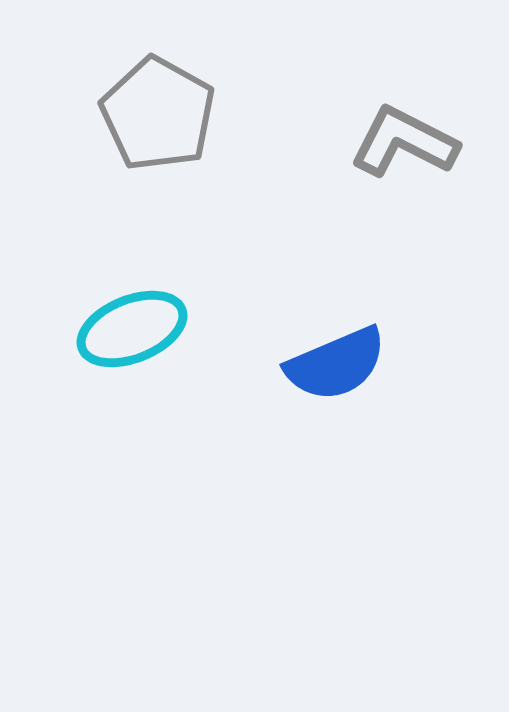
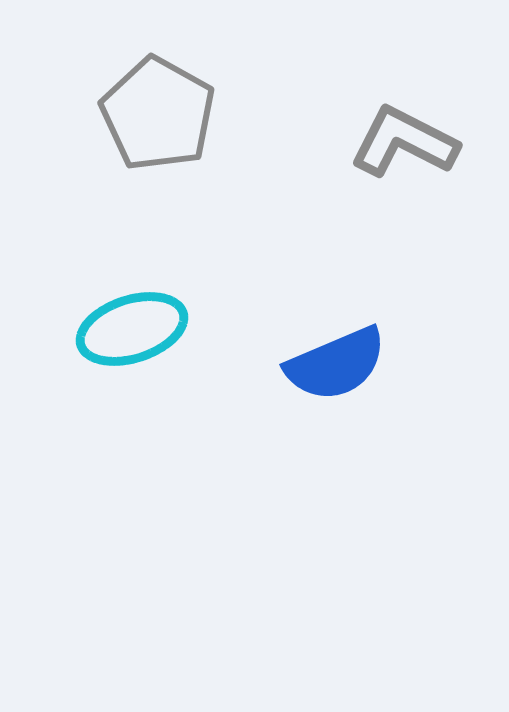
cyan ellipse: rotated 4 degrees clockwise
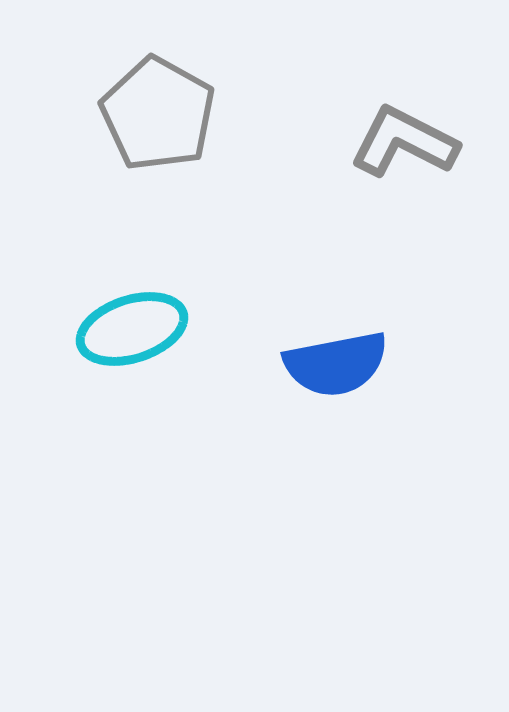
blue semicircle: rotated 12 degrees clockwise
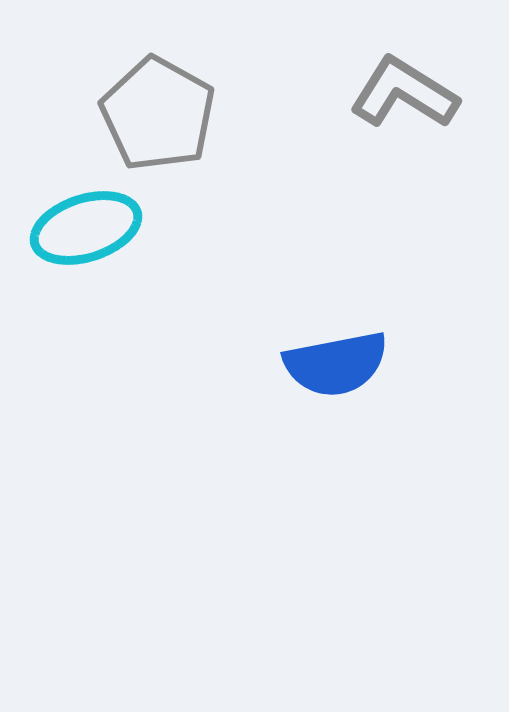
gray L-shape: moved 49 px up; rotated 5 degrees clockwise
cyan ellipse: moved 46 px left, 101 px up
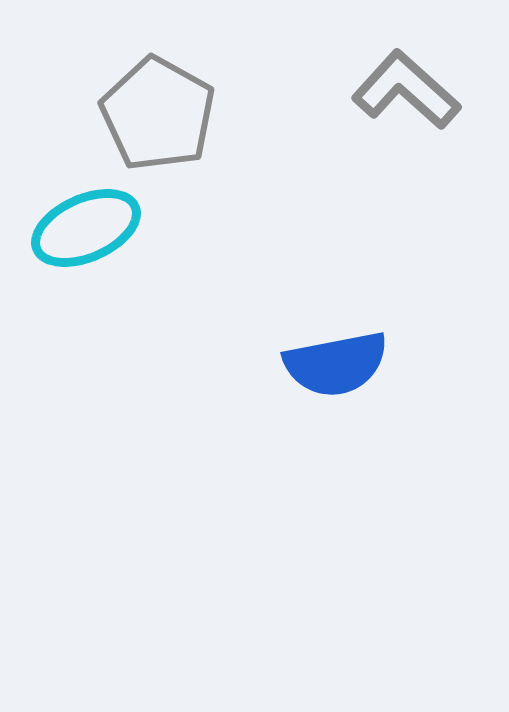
gray L-shape: moved 2 px right, 3 px up; rotated 10 degrees clockwise
cyan ellipse: rotated 6 degrees counterclockwise
